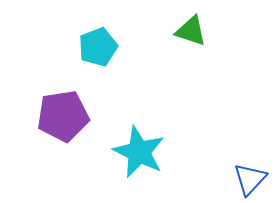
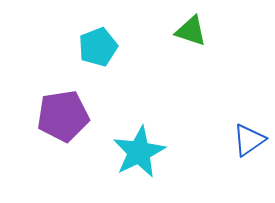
cyan star: rotated 20 degrees clockwise
blue triangle: moved 1 px left, 39 px up; rotated 12 degrees clockwise
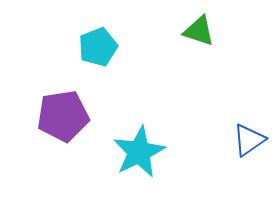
green triangle: moved 8 px right
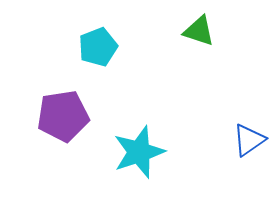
cyan star: rotated 8 degrees clockwise
